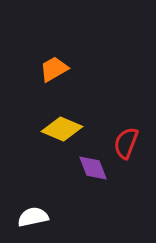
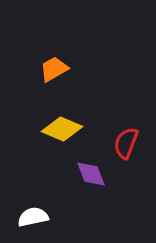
purple diamond: moved 2 px left, 6 px down
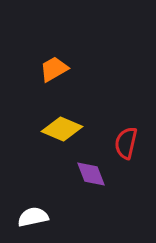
red semicircle: rotated 8 degrees counterclockwise
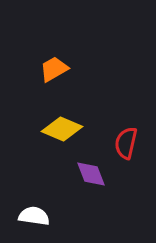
white semicircle: moved 1 px right, 1 px up; rotated 20 degrees clockwise
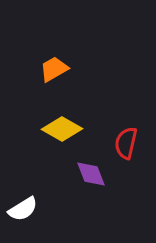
yellow diamond: rotated 6 degrees clockwise
white semicircle: moved 11 px left, 7 px up; rotated 140 degrees clockwise
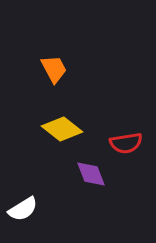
orange trapezoid: rotated 92 degrees clockwise
yellow diamond: rotated 9 degrees clockwise
red semicircle: rotated 112 degrees counterclockwise
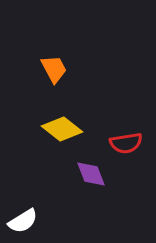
white semicircle: moved 12 px down
